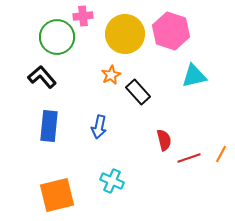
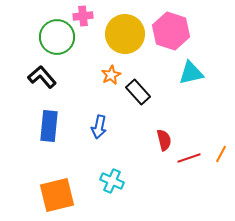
cyan triangle: moved 3 px left, 3 px up
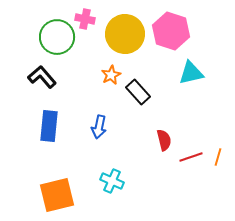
pink cross: moved 2 px right, 3 px down; rotated 18 degrees clockwise
orange line: moved 3 px left, 3 px down; rotated 12 degrees counterclockwise
red line: moved 2 px right, 1 px up
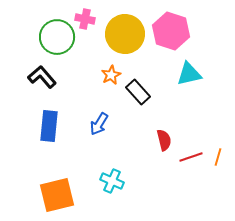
cyan triangle: moved 2 px left, 1 px down
blue arrow: moved 3 px up; rotated 20 degrees clockwise
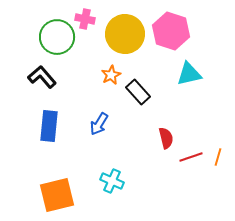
red semicircle: moved 2 px right, 2 px up
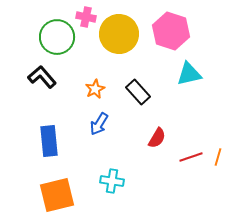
pink cross: moved 1 px right, 2 px up
yellow circle: moved 6 px left
orange star: moved 16 px left, 14 px down
blue rectangle: moved 15 px down; rotated 12 degrees counterclockwise
red semicircle: moved 9 px left; rotated 45 degrees clockwise
cyan cross: rotated 15 degrees counterclockwise
